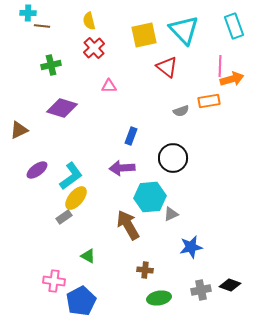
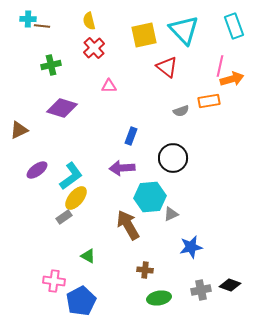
cyan cross: moved 6 px down
pink line: rotated 10 degrees clockwise
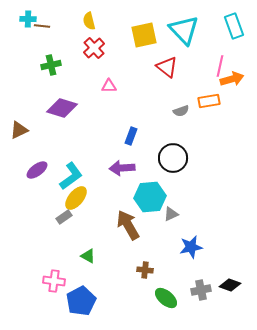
green ellipse: moved 7 px right; rotated 50 degrees clockwise
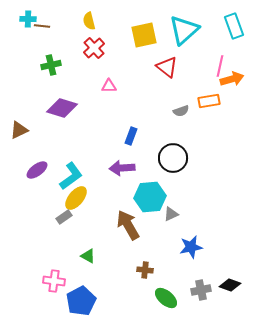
cyan triangle: rotated 32 degrees clockwise
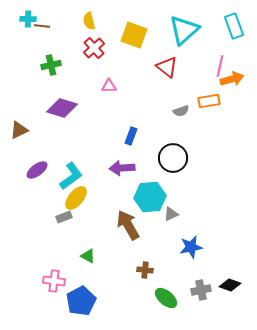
yellow square: moved 10 px left; rotated 32 degrees clockwise
gray rectangle: rotated 14 degrees clockwise
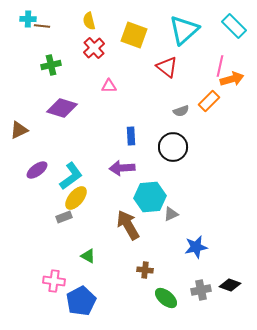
cyan rectangle: rotated 25 degrees counterclockwise
orange rectangle: rotated 35 degrees counterclockwise
blue rectangle: rotated 24 degrees counterclockwise
black circle: moved 11 px up
blue star: moved 5 px right
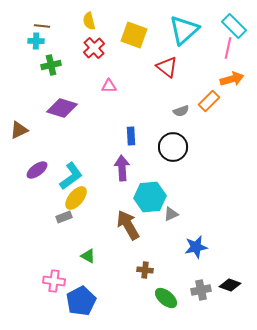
cyan cross: moved 8 px right, 22 px down
pink line: moved 8 px right, 18 px up
purple arrow: rotated 90 degrees clockwise
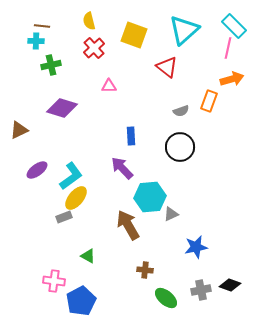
orange rectangle: rotated 25 degrees counterclockwise
black circle: moved 7 px right
purple arrow: rotated 40 degrees counterclockwise
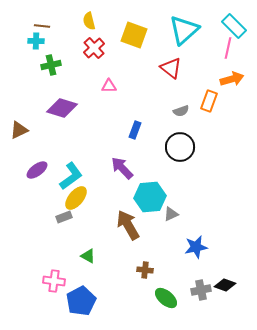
red triangle: moved 4 px right, 1 px down
blue rectangle: moved 4 px right, 6 px up; rotated 24 degrees clockwise
black diamond: moved 5 px left
